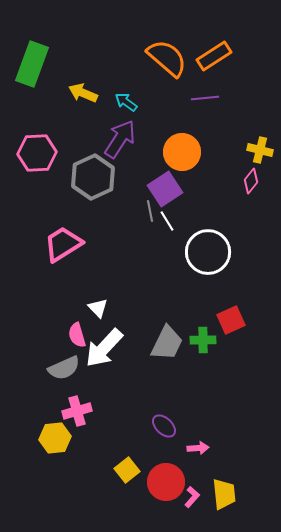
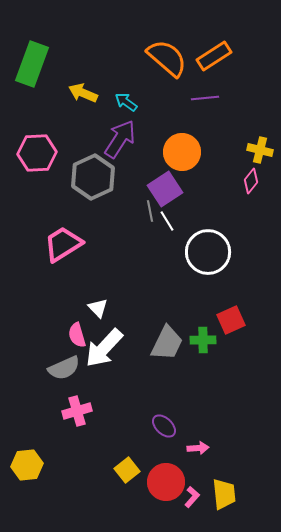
yellow hexagon: moved 28 px left, 27 px down
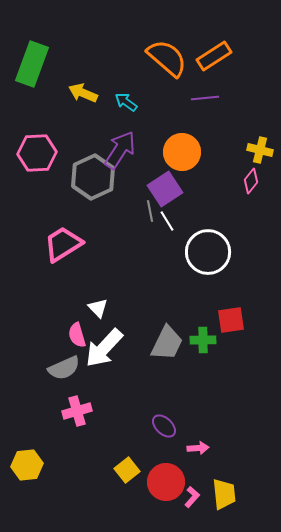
purple arrow: moved 11 px down
red square: rotated 16 degrees clockwise
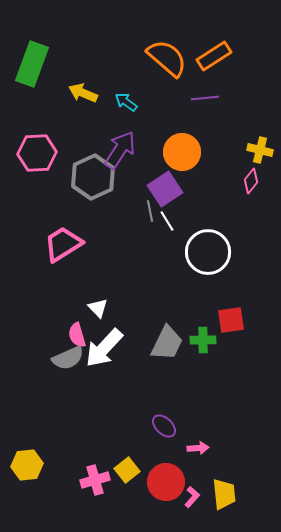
gray semicircle: moved 4 px right, 10 px up
pink cross: moved 18 px right, 69 px down
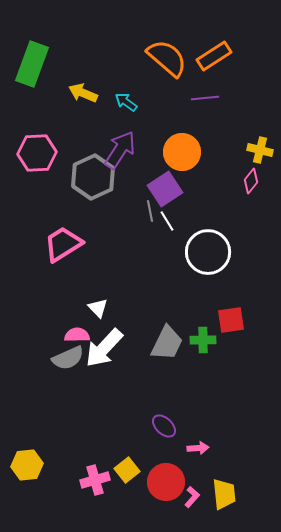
pink semicircle: rotated 105 degrees clockwise
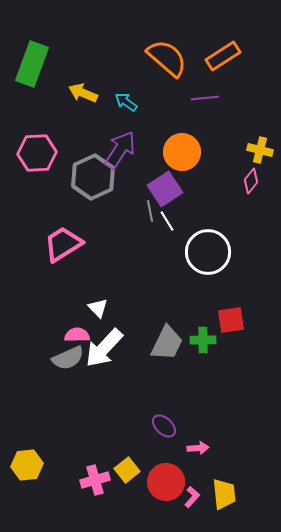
orange rectangle: moved 9 px right
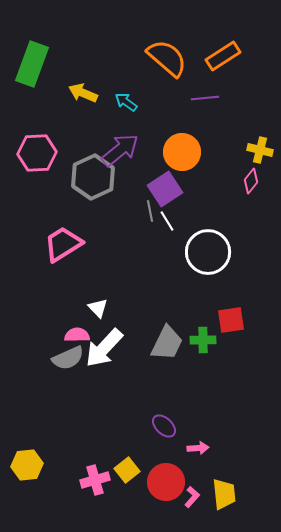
purple arrow: rotated 18 degrees clockwise
